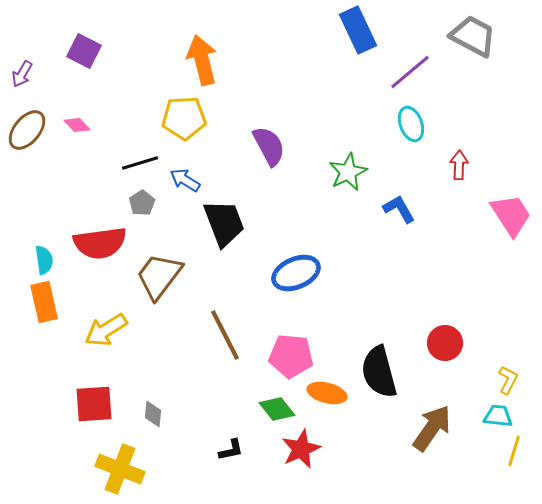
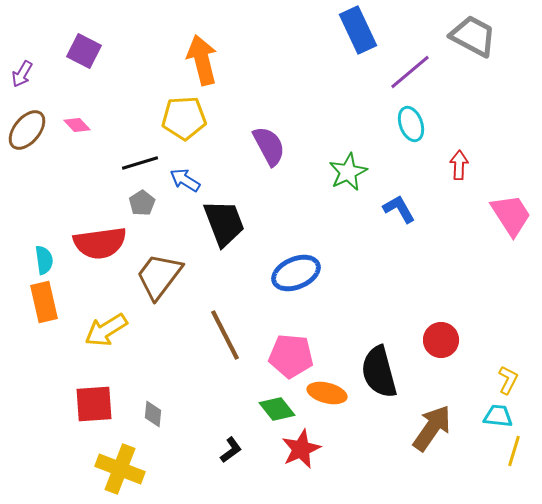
red circle: moved 4 px left, 3 px up
black L-shape: rotated 24 degrees counterclockwise
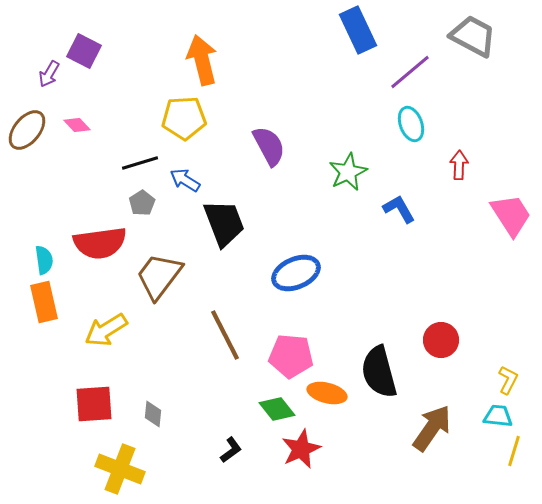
purple arrow: moved 27 px right
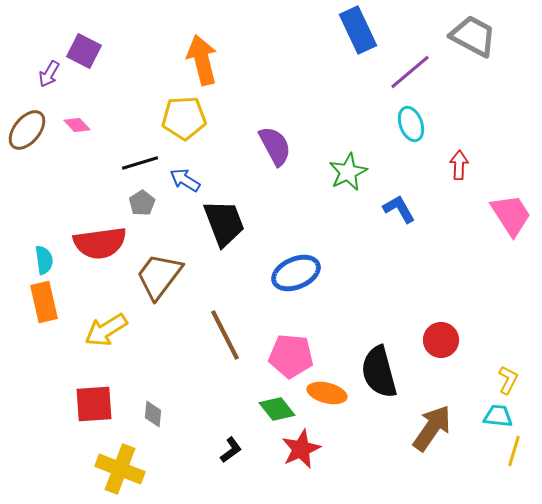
purple semicircle: moved 6 px right
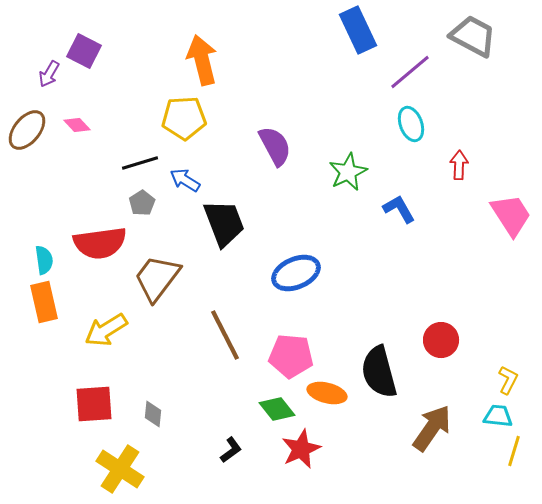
brown trapezoid: moved 2 px left, 2 px down
yellow cross: rotated 12 degrees clockwise
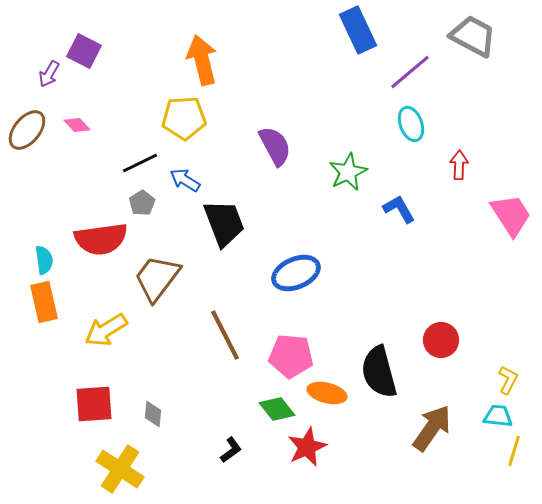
black line: rotated 9 degrees counterclockwise
red semicircle: moved 1 px right, 4 px up
red star: moved 6 px right, 2 px up
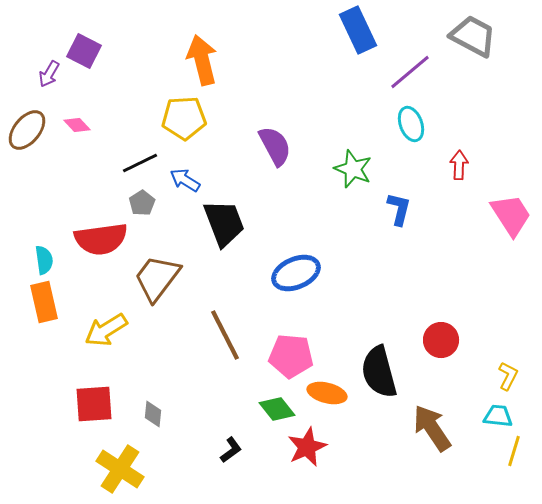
green star: moved 5 px right, 3 px up; rotated 24 degrees counterclockwise
blue L-shape: rotated 44 degrees clockwise
yellow L-shape: moved 4 px up
brown arrow: rotated 69 degrees counterclockwise
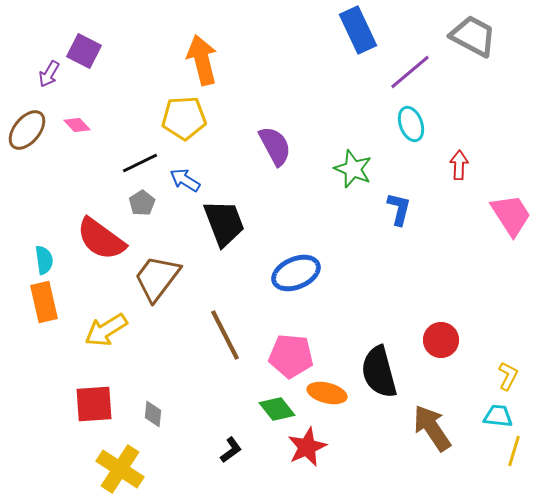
red semicircle: rotated 44 degrees clockwise
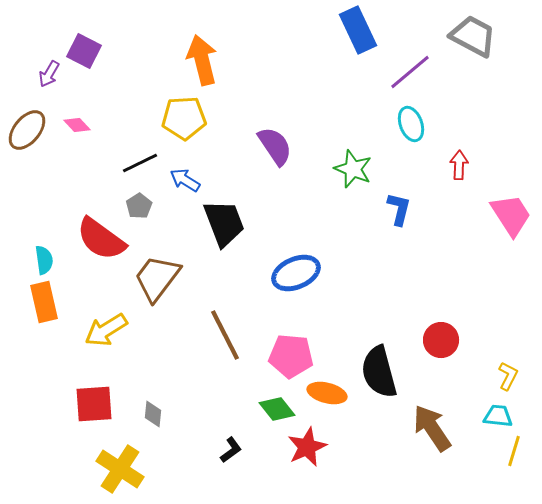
purple semicircle: rotated 6 degrees counterclockwise
gray pentagon: moved 3 px left, 3 px down
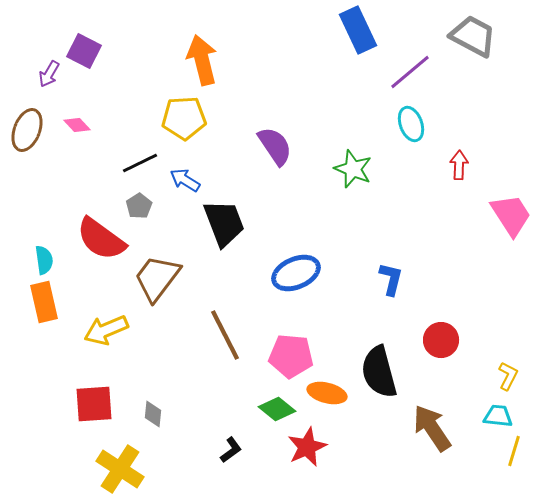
brown ellipse: rotated 18 degrees counterclockwise
blue L-shape: moved 8 px left, 70 px down
yellow arrow: rotated 9 degrees clockwise
green diamond: rotated 12 degrees counterclockwise
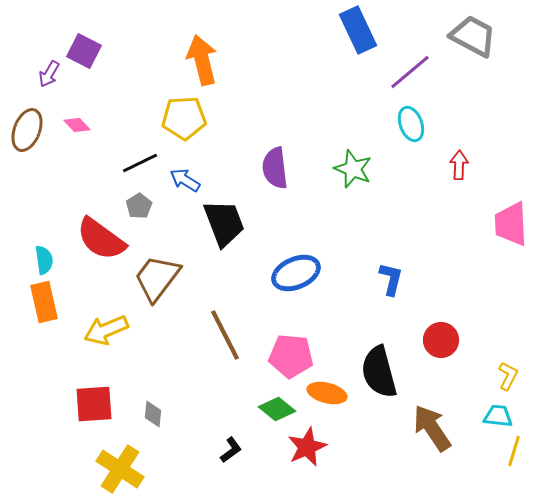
purple semicircle: moved 22 px down; rotated 153 degrees counterclockwise
pink trapezoid: moved 9 px down; rotated 150 degrees counterclockwise
